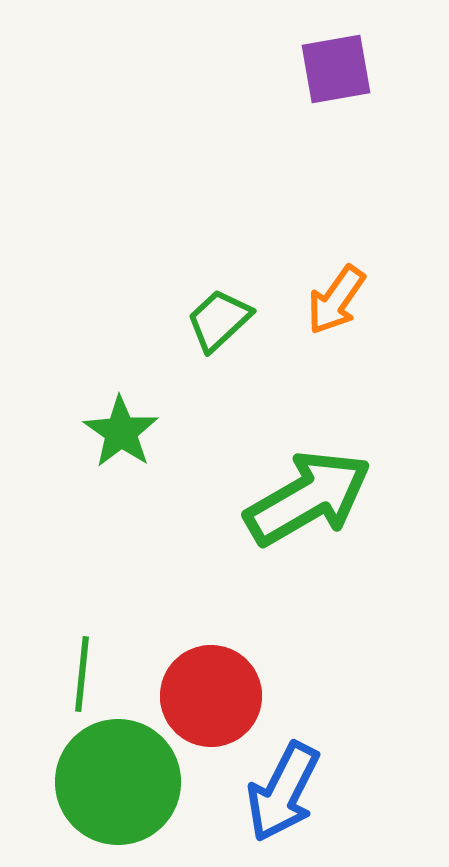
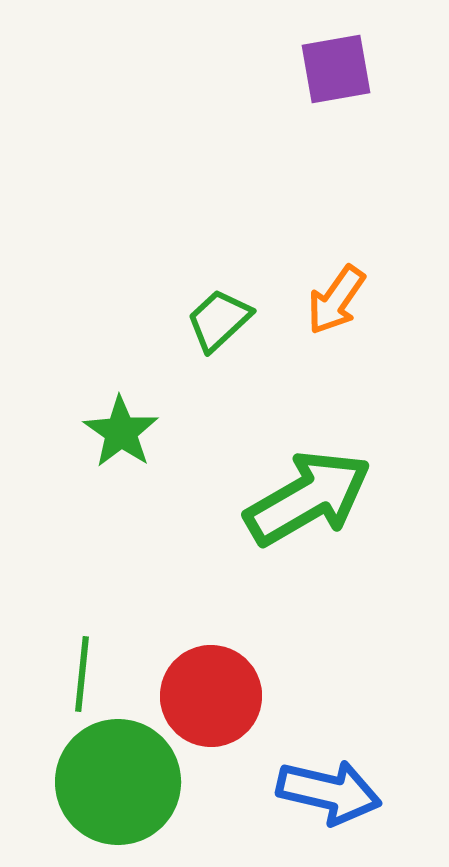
blue arrow: moved 46 px right; rotated 104 degrees counterclockwise
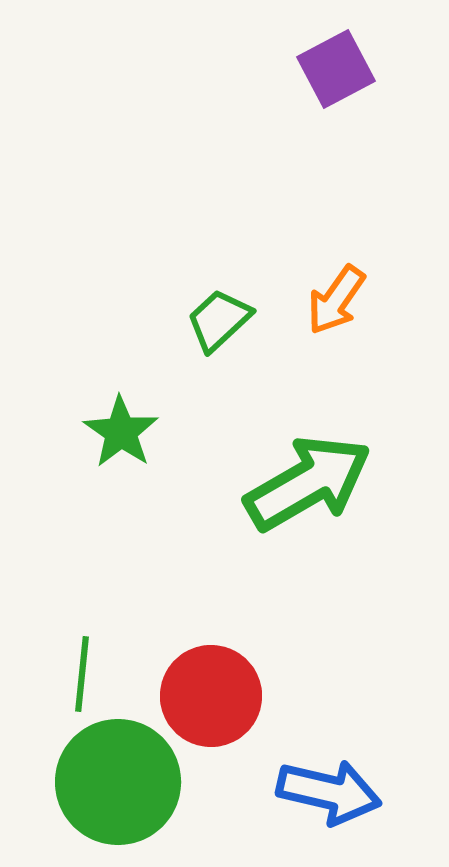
purple square: rotated 18 degrees counterclockwise
green arrow: moved 15 px up
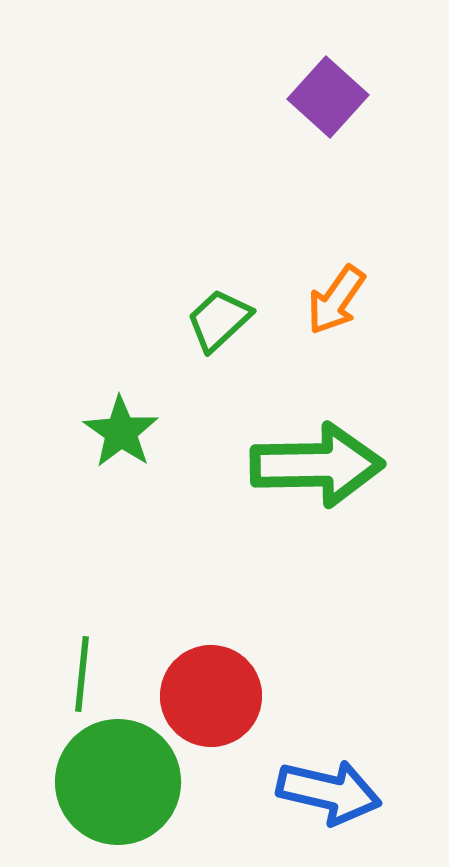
purple square: moved 8 px left, 28 px down; rotated 20 degrees counterclockwise
green arrow: moved 9 px right, 18 px up; rotated 29 degrees clockwise
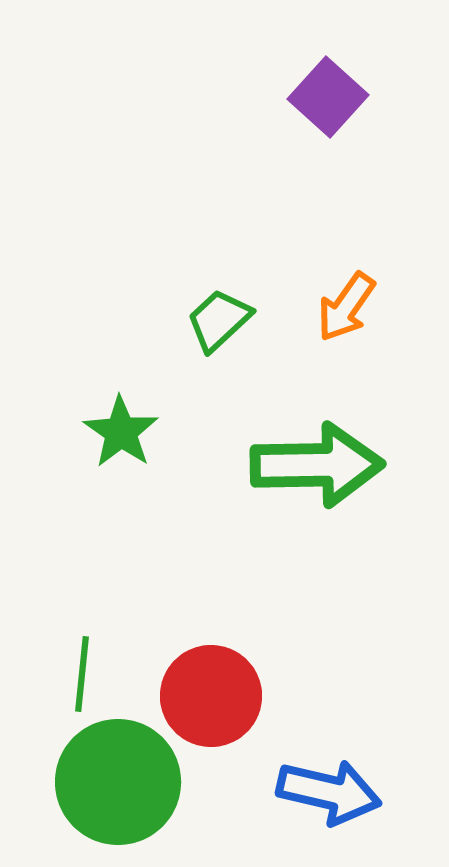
orange arrow: moved 10 px right, 7 px down
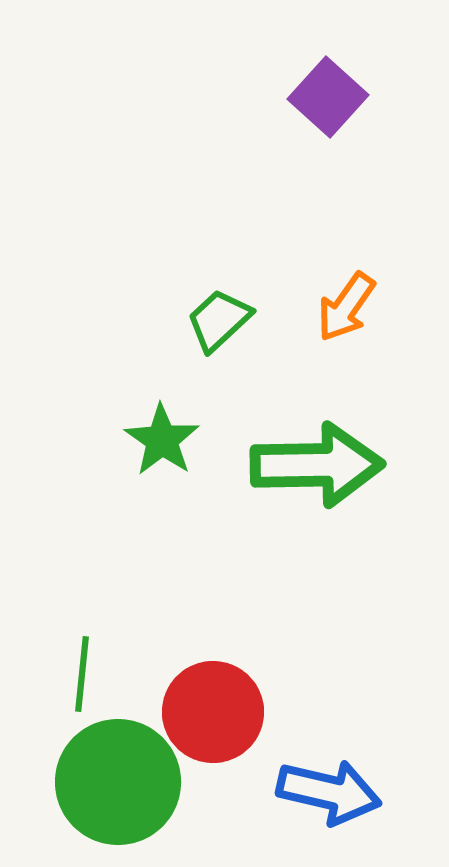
green star: moved 41 px right, 8 px down
red circle: moved 2 px right, 16 px down
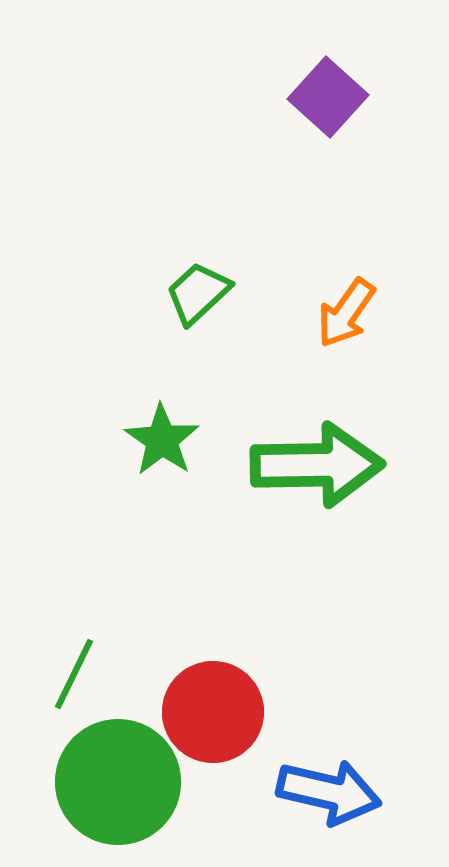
orange arrow: moved 6 px down
green trapezoid: moved 21 px left, 27 px up
green line: moved 8 px left; rotated 20 degrees clockwise
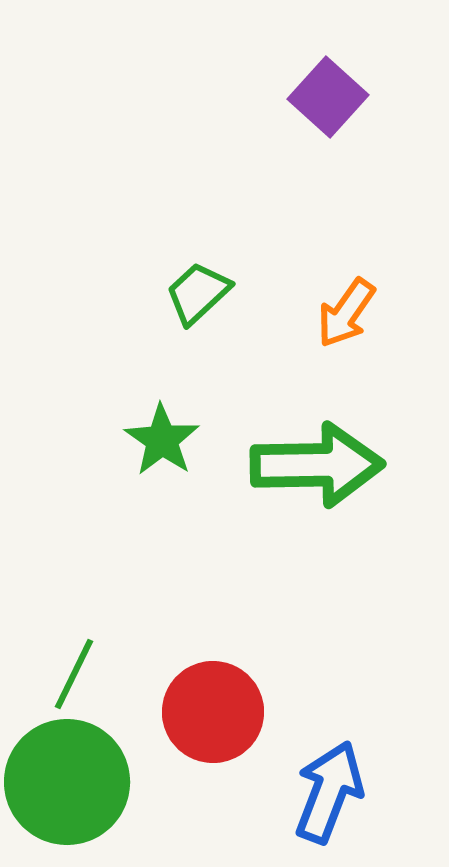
green circle: moved 51 px left
blue arrow: rotated 82 degrees counterclockwise
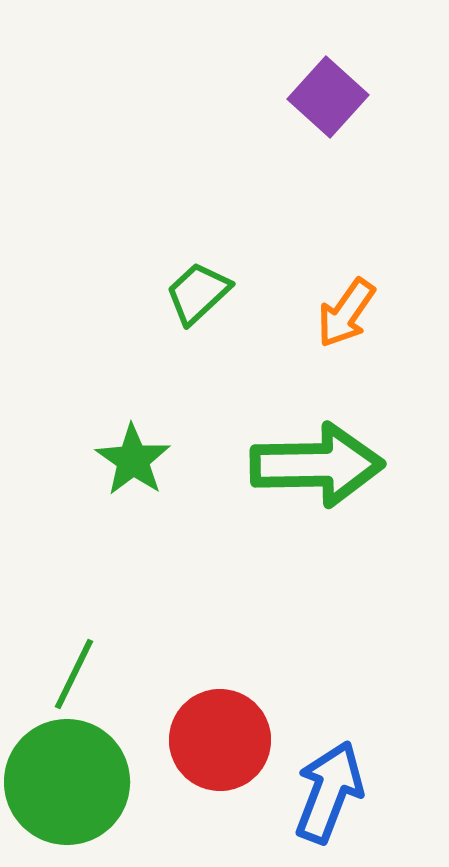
green star: moved 29 px left, 20 px down
red circle: moved 7 px right, 28 px down
